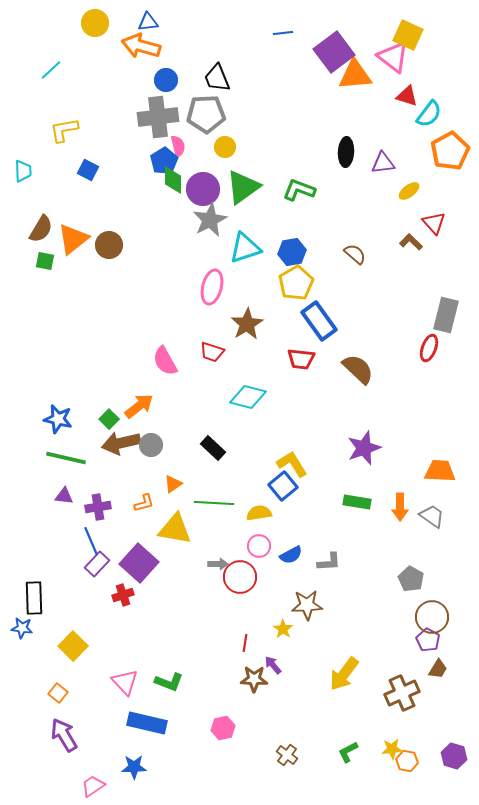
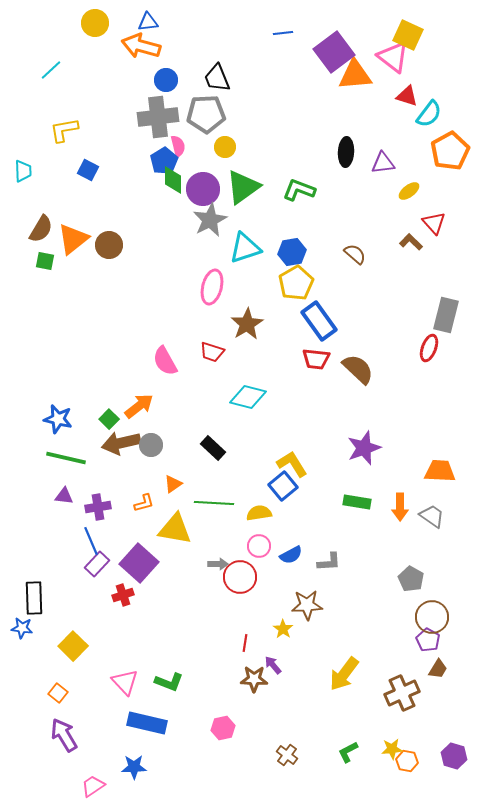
red trapezoid at (301, 359): moved 15 px right
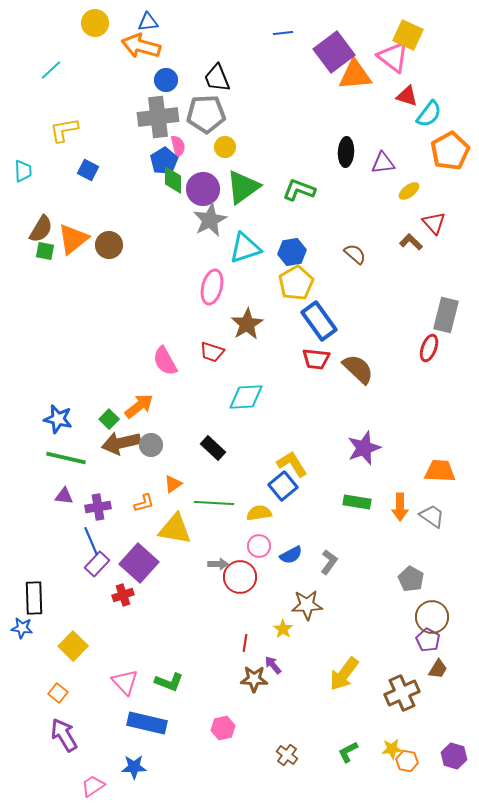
green square at (45, 261): moved 10 px up
cyan diamond at (248, 397): moved 2 px left; rotated 18 degrees counterclockwise
gray L-shape at (329, 562): rotated 50 degrees counterclockwise
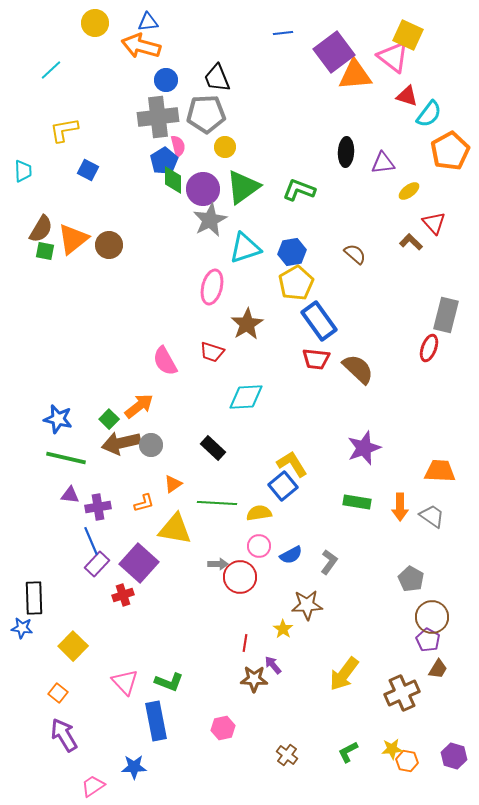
purple triangle at (64, 496): moved 6 px right, 1 px up
green line at (214, 503): moved 3 px right
blue rectangle at (147, 723): moved 9 px right, 2 px up; rotated 66 degrees clockwise
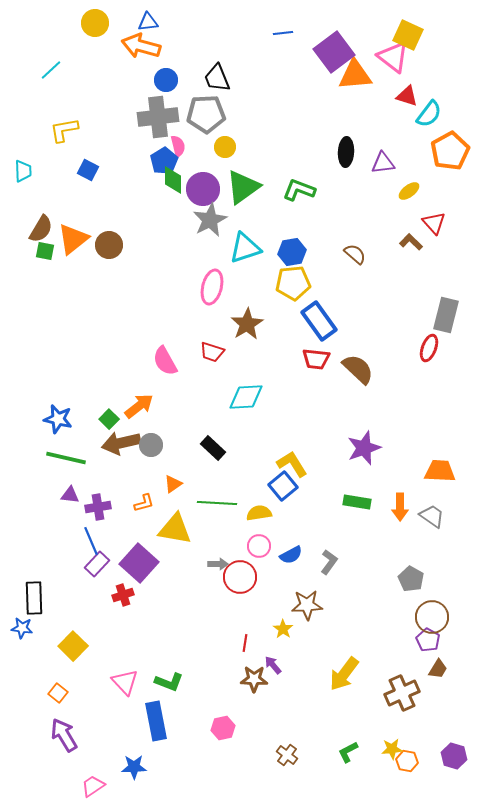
yellow pentagon at (296, 283): moved 3 px left; rotated 24 degrees clockwise
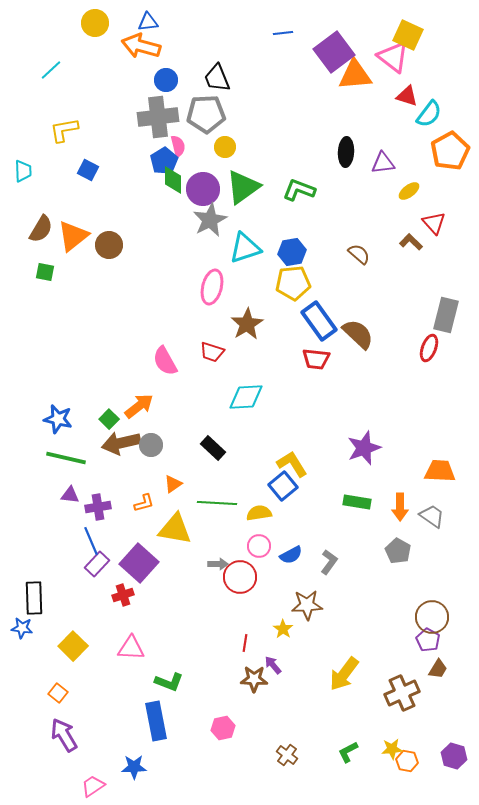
orange triangle at (73, 239): moved 3 px up
green square at (45, 251): moved 21 px down
brown semicircle at (355, 254): moved 4 px right
brown semicircle at (358, 369): moved 35 px up
gray pentagon at (411, 579): moved 13 px left, 28 px up
pink triangle at (125, 682): moved 6 px right, 34 px up; rotated 44 degrees counterclockwise
